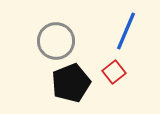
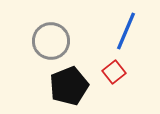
gray circle: moved 5 px left
black pentagon: moved 2 px left, 3 px down
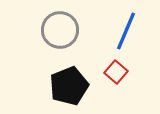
gray circle: moved 9 px right, 11 px up
red square: moved 2 px right; rotated 10 degrees counterclockwise
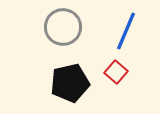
gray circle: moved 3 px right, 3 px up
black pentagon: moved 1 px right, 3 px up; rotated 9 degrees clockwise
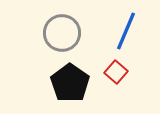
gray circle: moved 1 px left, 6 px down
black pentagon: rotated 24 degrees counterclockwise
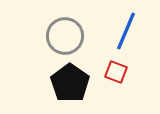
gray circle: moved 3 px right, 3 px down
red square: rotated 20 degrees counterclockwise
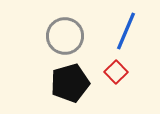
red square: rotated 25 degrees clockwise
black pentagon: rotated 21 degrees clockwise
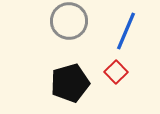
gray circle: moved 4 px right, 15 px up
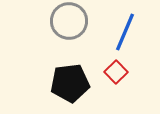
blue line: moved 1 px left, 1 px down
black pentagon: rotated 9 degrees clockwise
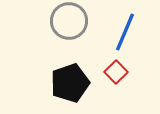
black pentagon: rotated 12 degrees counterclockwise
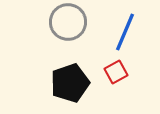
gray circle: moved 1 px left, 1 px down
red square: rotated 15 degrees clockwise
